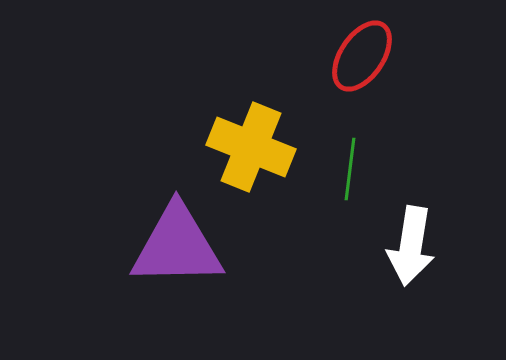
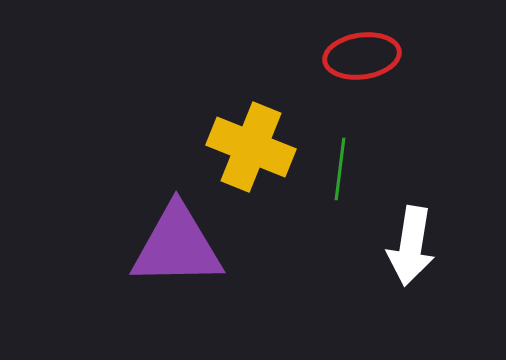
red ellipse: rotated 48 degrees clockwise
green line: moved 10 px left
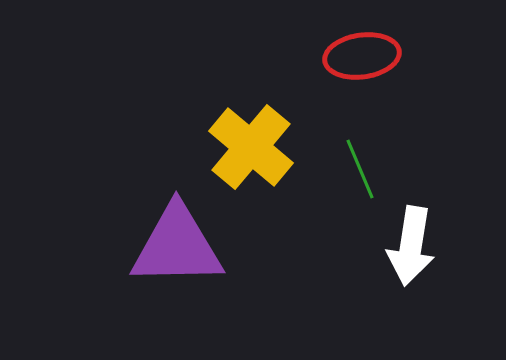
yellow cross: rotated 18 degrees clockwise
green line: moved 20 px right; rotated 30 degrees counterclockwise
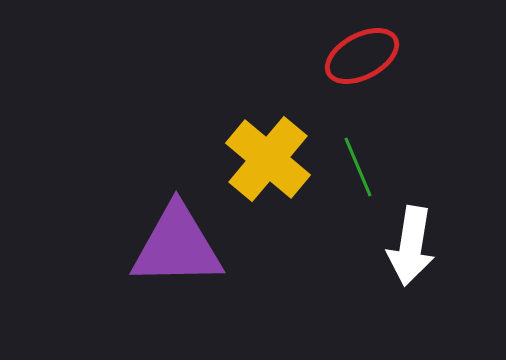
red ellipse: rotated 20 degrees counterclockwise
yellow cross: moved 17 px right, 12 px down
green line: moved 2 px left, 2 px up
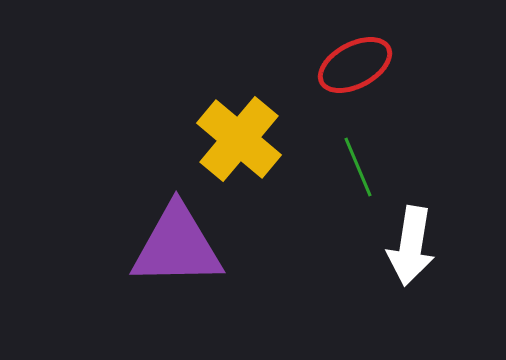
red ellipse: moved 7 px left, 9 px down
yellow cross: moved 29 px left, 20 px up
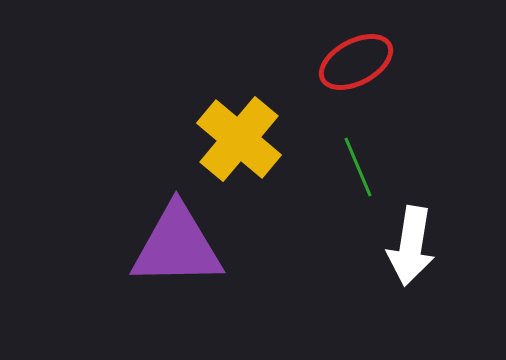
red ellipse: moved 1 px right, 3 px up
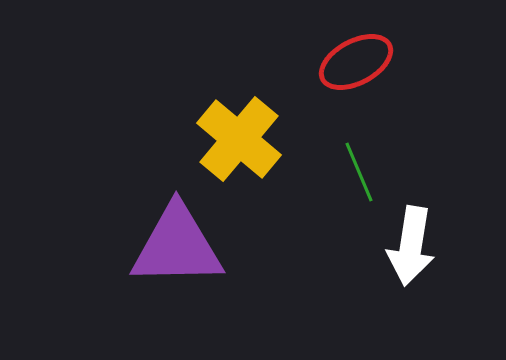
green line: moved 1 px right, 5 px down
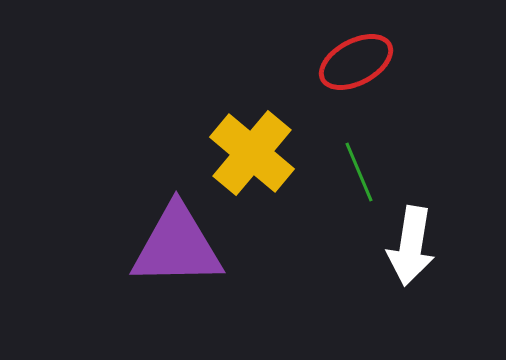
yellow cross: moved 13 px right, 14 px down
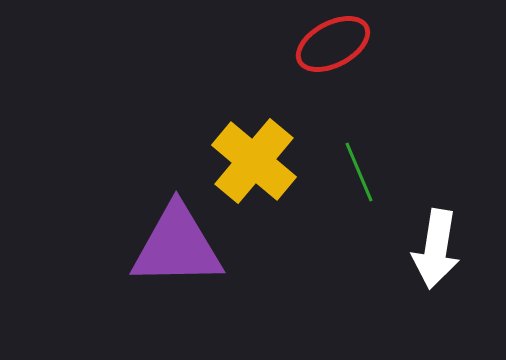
red ellipse: moved 23 px left, 18 px up
yellow cross: moved 2 px right, 8 px down
white arrow: moved 25 px right, 3 px down
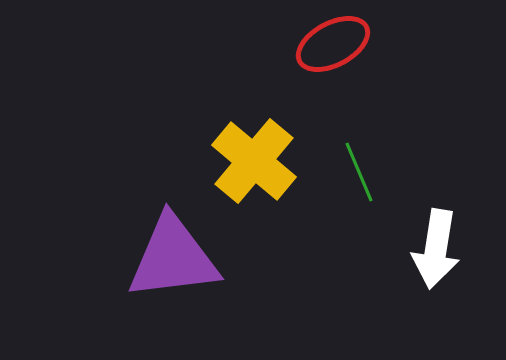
purple triangle: moved 4 px left, 12 px down; rotated 6 degrees counterclockwise
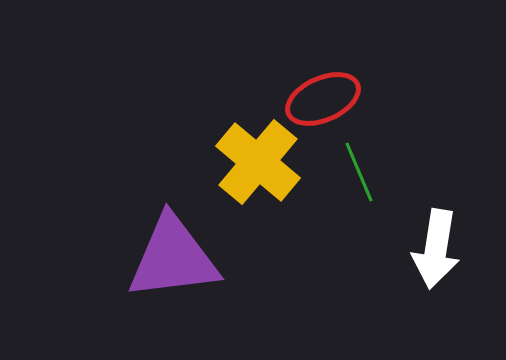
red ellipse: moved 10 px left, 55 px down; rotated 4 degrees clockwise
yellow cross: moved 4 px right, 1 px down
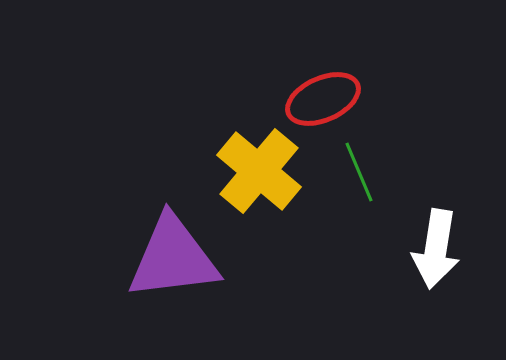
yellow cross: moved 1 px right, 9 px down
